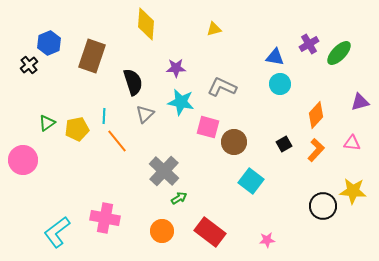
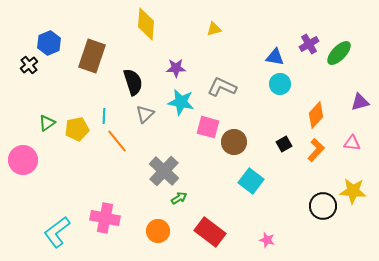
orange circle: moved 4 px left
pink star: rotated 21 degrees clockwise
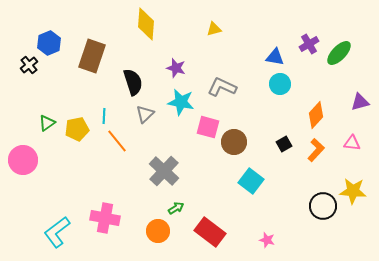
purple star: rotated 18 degrees clockwise
green arrow: moved 3 px left, 10 px down
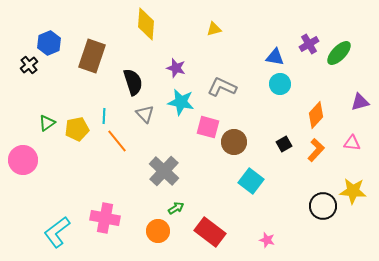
gray triangle: rotated 30 degrees counterclockwise
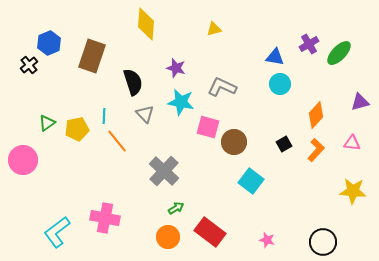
black circle: moved 36 px down
orange circle: moved 10 px right, 6 px down
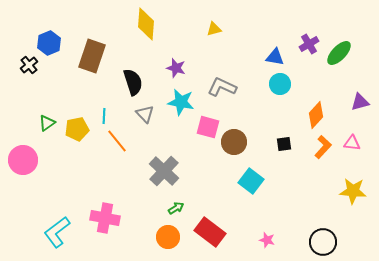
black square: rotated 21 degrees clockwise
orange L-shape: moved 7 px right, 3 px up
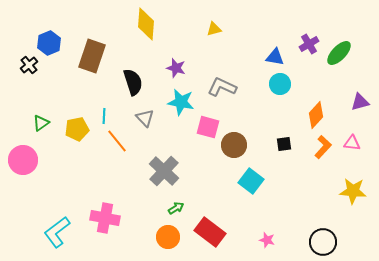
gray triangle: moved 4 px down
green triangle: moved 6 px left
brown circle: moved 3 px down
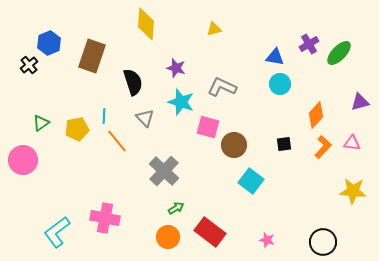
cyan star: rotated 8 degrees clockwise
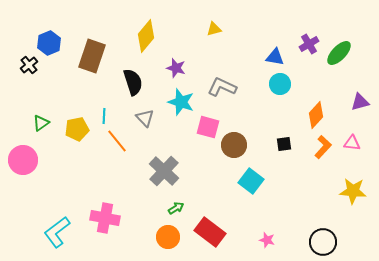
yellow diamond: moved 12 px down; rotated 36 degrees clockwise
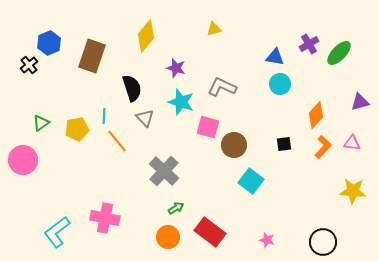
black semicircle: moved 1 px left, 6 px down
